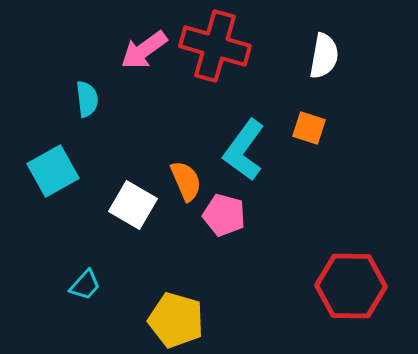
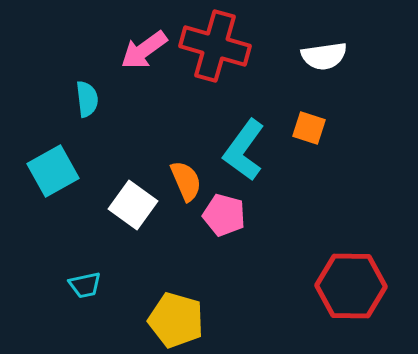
white semicircle: rotated 72 degrees clockwise
white square: rotated 6 degrees clockwise
cyan trapezoid: rotated 36 degrees clockwise
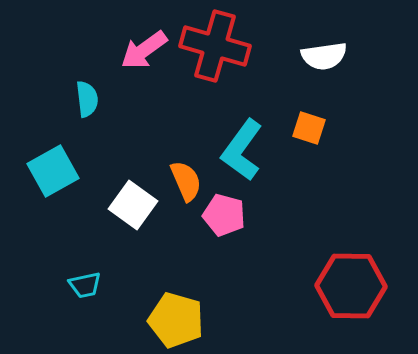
cyan L-shape: moved 2 px left
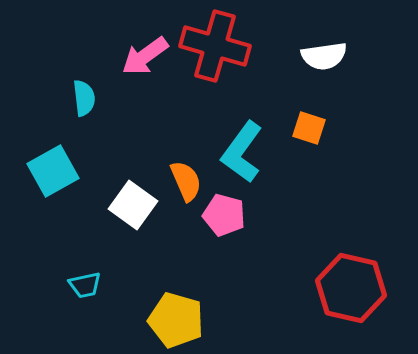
pink arrow: moved 1 px right, 6 px down
cyan semicircle: moved 3 px left, 1 px up
cyan L-shape: moved 2 px down
red hexagon: moved 2 px down; rotated 12 degrees clockwise
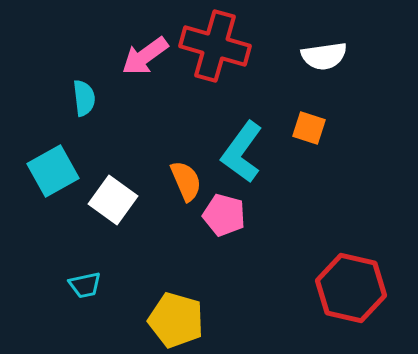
white square: moved 20 px left, 5 px up
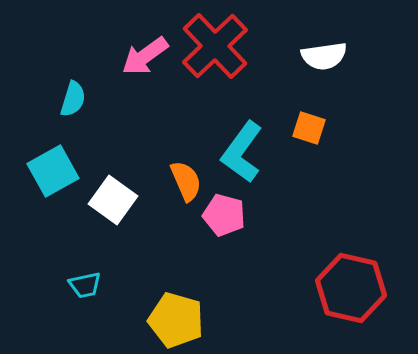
red cross: rotated 30 degrees clockwise
cyan semicircle: moved 11 px left, 1 px down; rotated 24 degrees clockwise
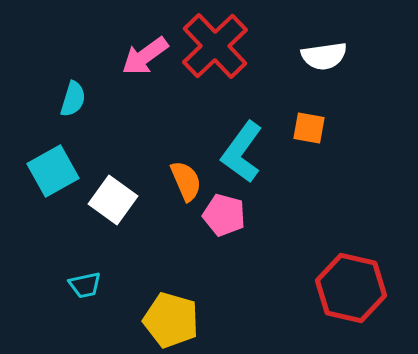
orange square: rotated 8 degrees counterclockwise
yellow pentagon: moved 5 px left
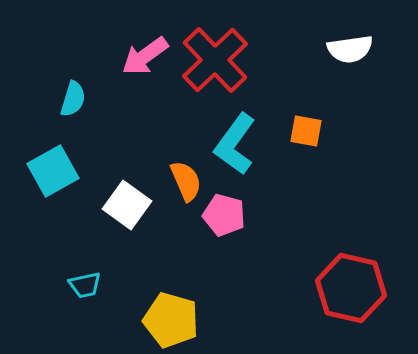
red cross: moved 14 px down
white semicircle: moved 26 px right, 7 px up
orange square: moved 3 px left, 3 px down
cyan L-shape: moved 7 px left, 8 px up
white square: moved 14 px right, 5 px down
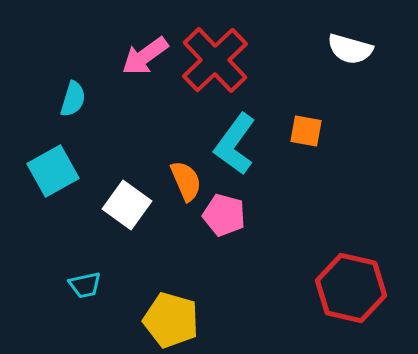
white semicircle: rotated 24 degrees clockwise
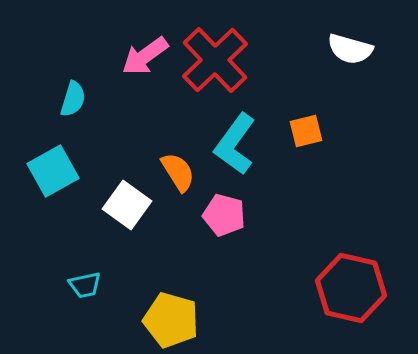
orange square: rotated 24 degrees counterclockwise
orange semicircle: moved 8 px left, 9 px up; rotated 9 degrees counterclockwise
